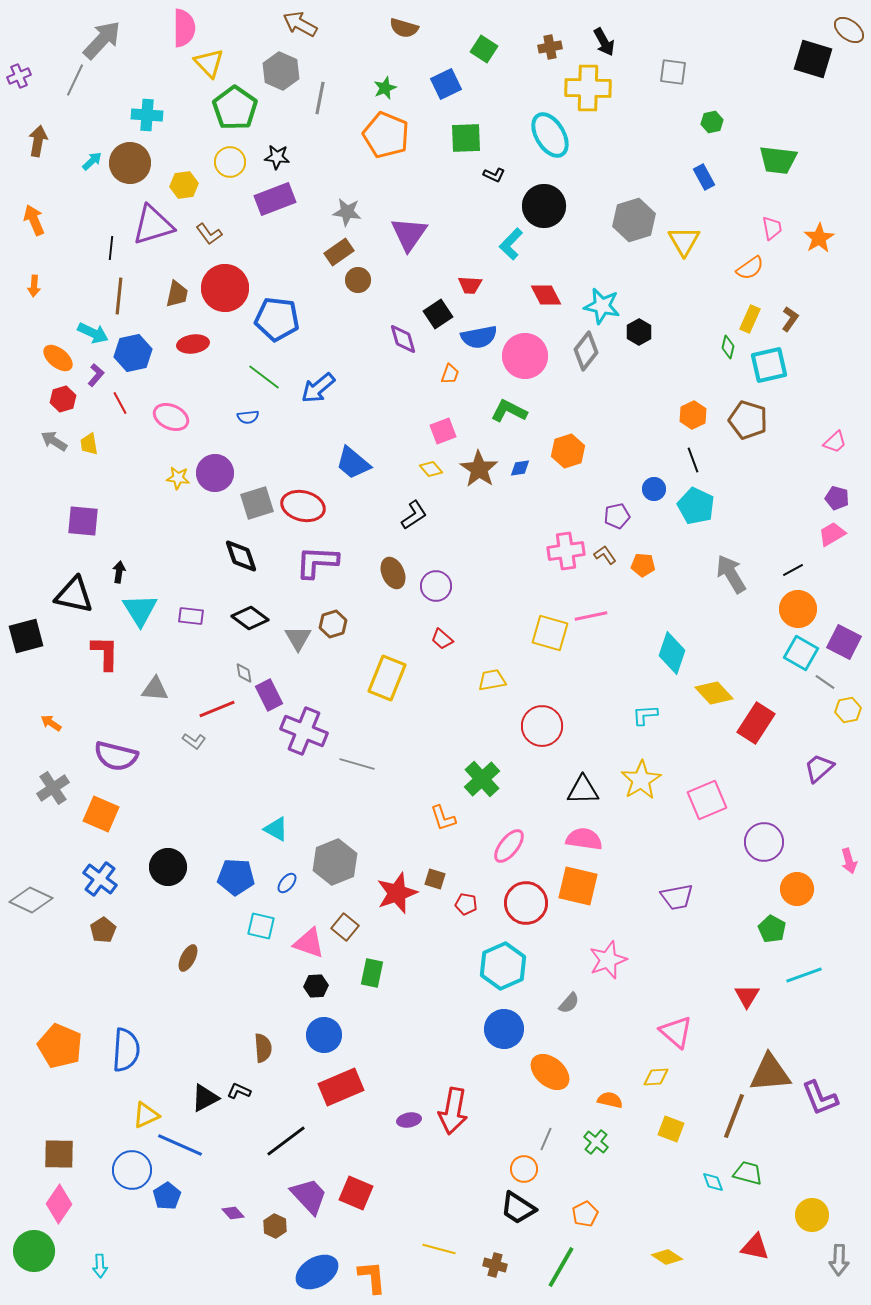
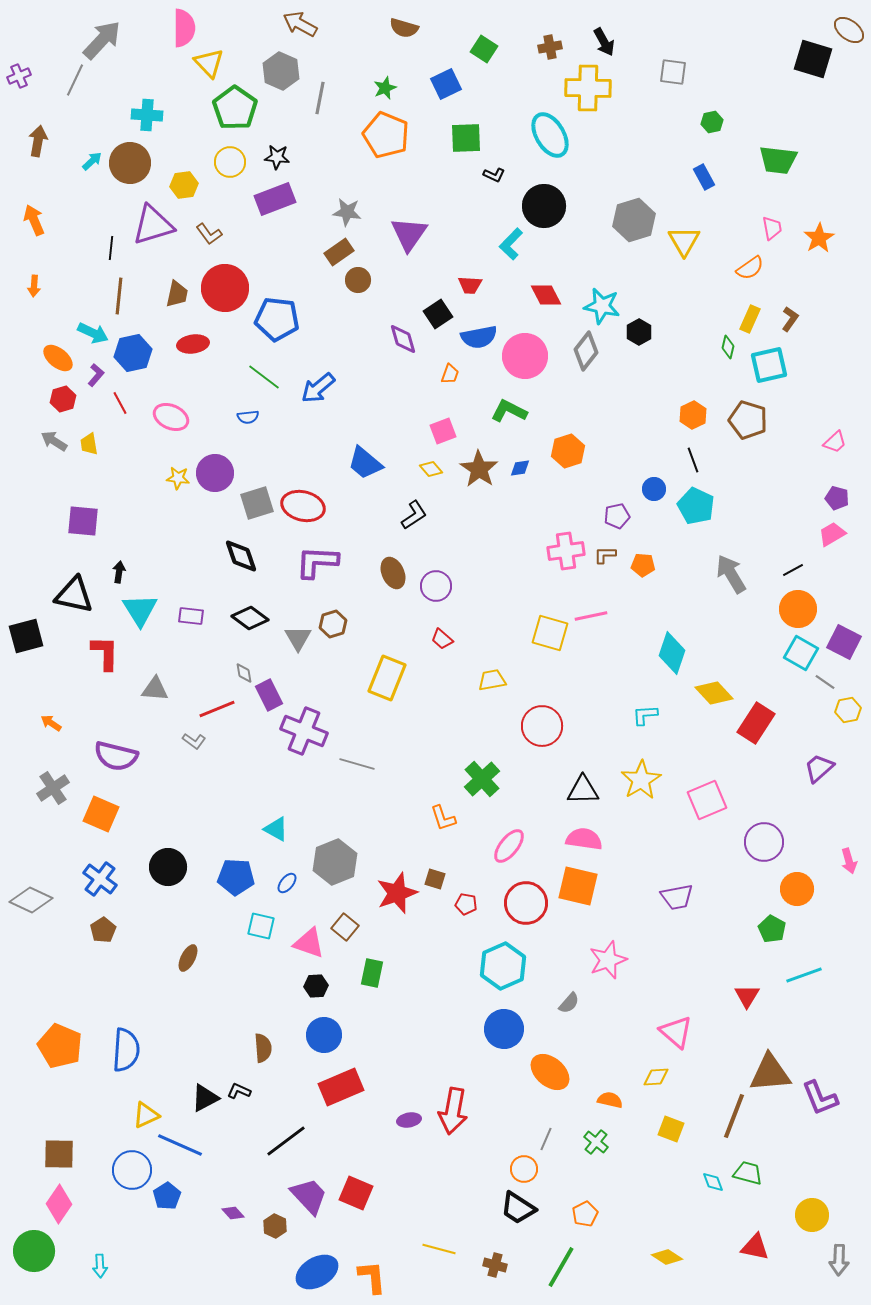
blue trapezoid at (353, 463): moved 12 px right
brown L-shape at (605, 555): rotated 55 degrees counterclockwise
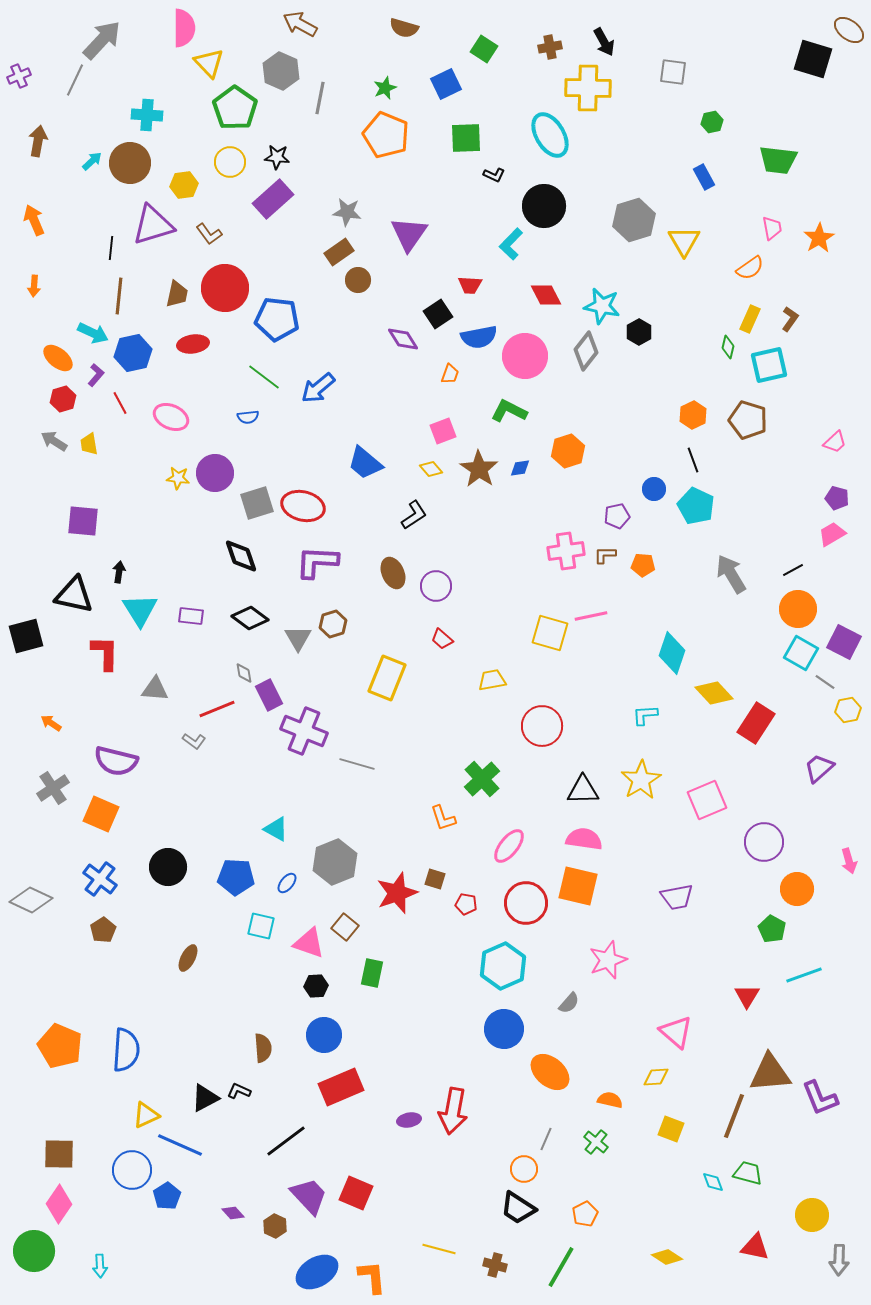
purple rectangle at (275, 199): moved 2 px left; rotated 21 degrees counterclockwise
purple diamond at (403, 339): rotated 16 degrees counterclockwise
purple semicircle at (116, 756): moved 5 px down
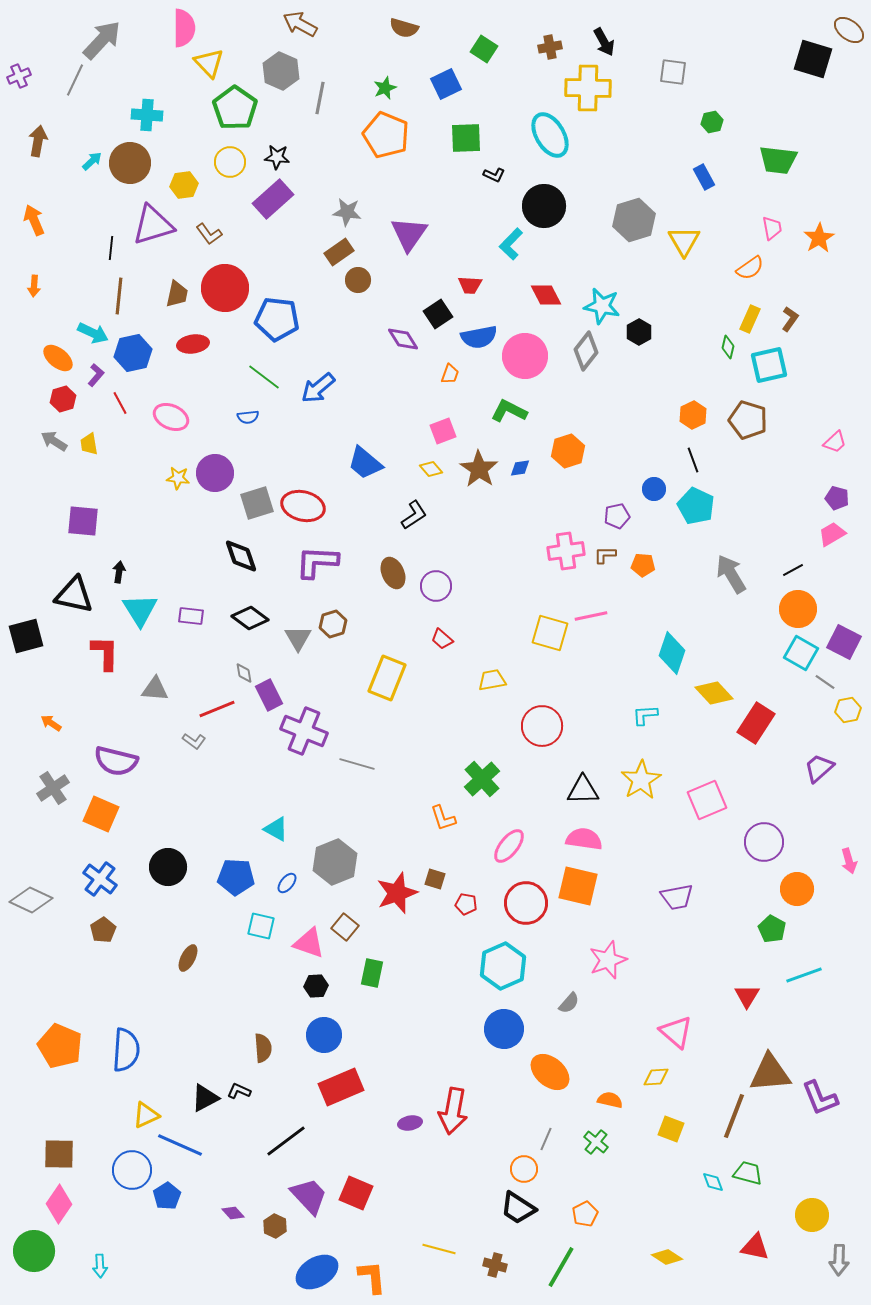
purple ellipse at (409, 1120): moved 1 px right, 3 px down
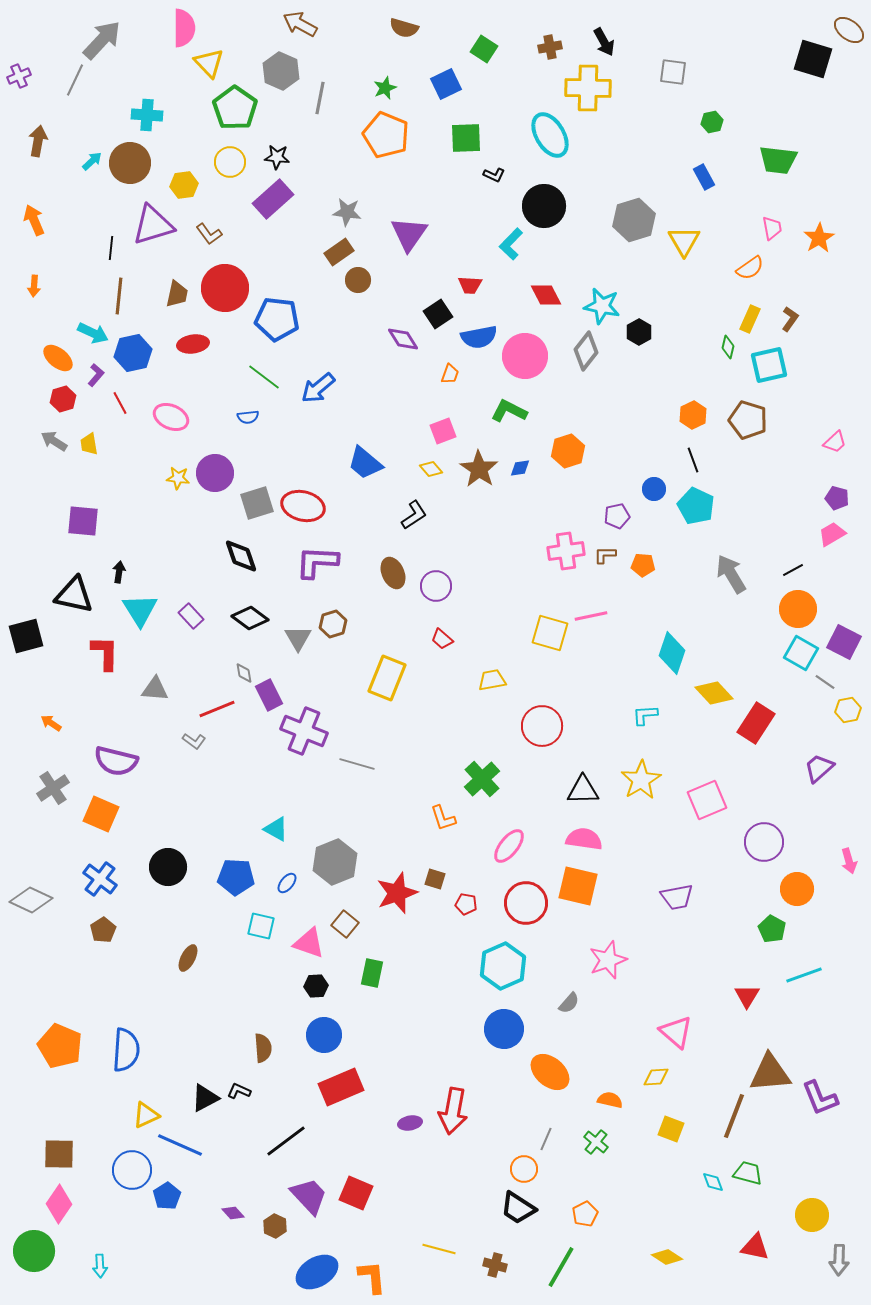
purple rectangle at (191, 616): rotated 40 degrees clockwise
brown square at (345, 927): moved 3 px up
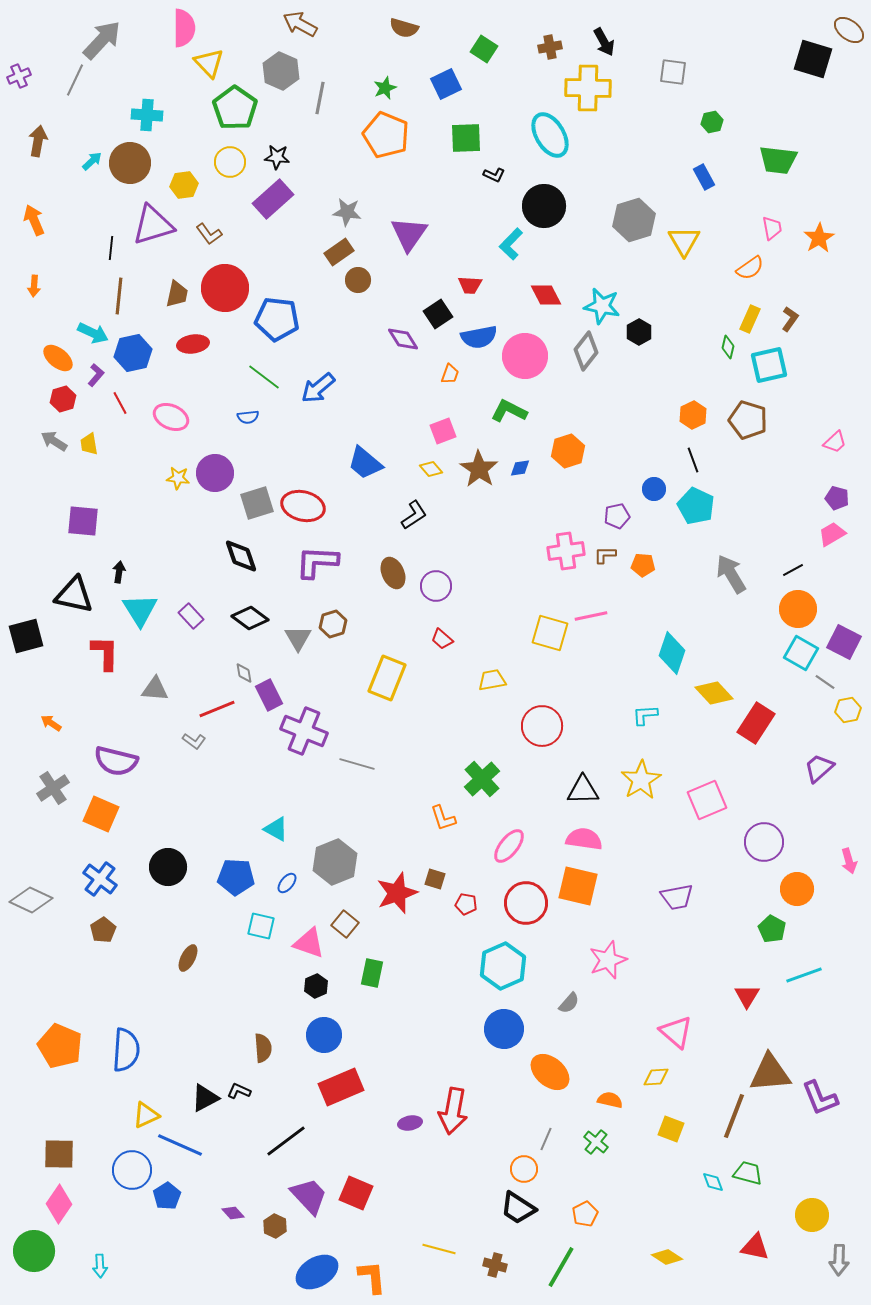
black hexagon at (316, 986): rotated 20 degrees counterclockwise
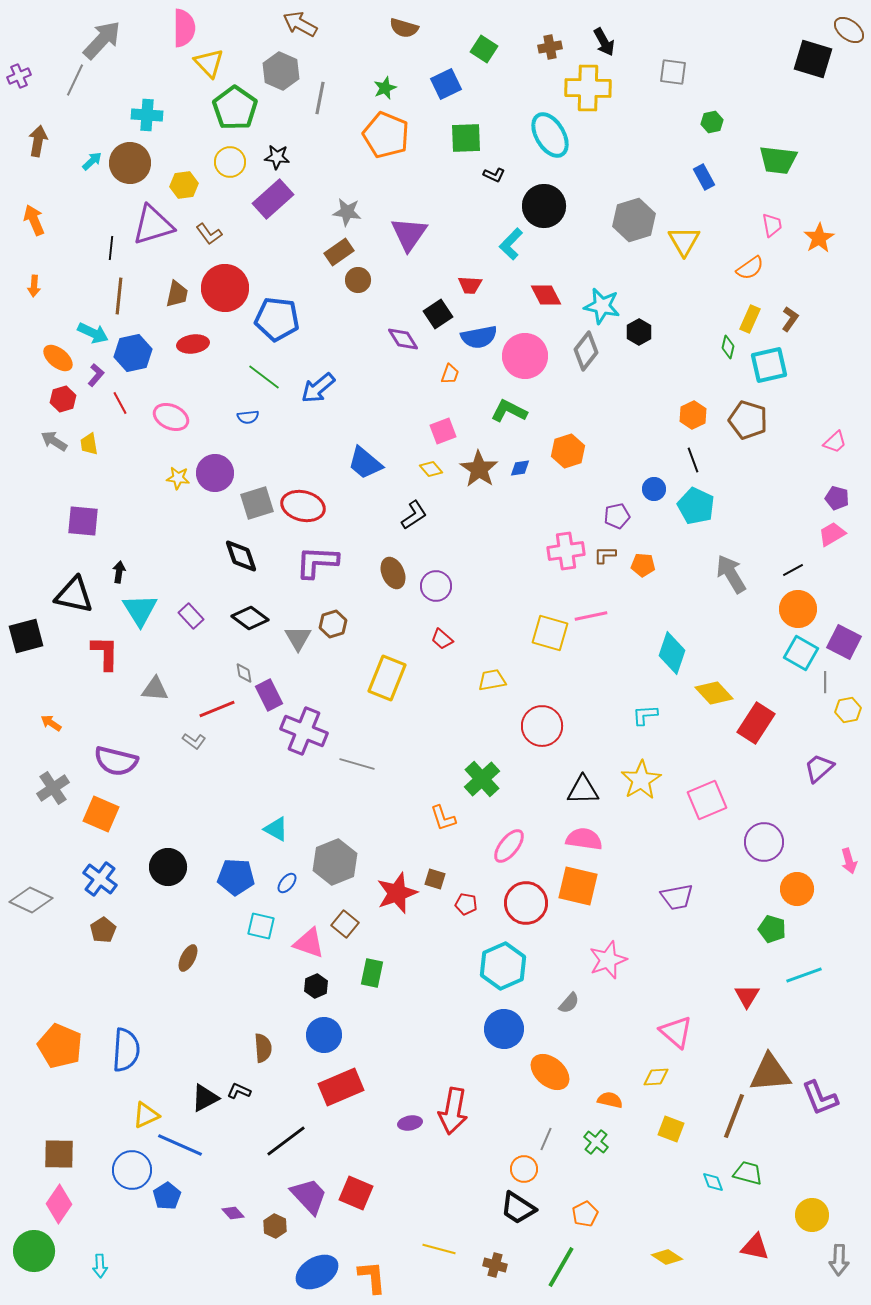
pink trapezoid at (772, 228): moved 3 px up
gray line at (825, 682): rotated 55 degrees clockwise
green pentagon at (772, 929): rotated 12 degrees counterclockwise
